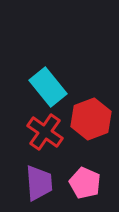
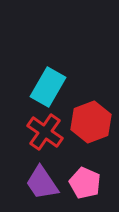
cyan rectangle: rotated 69 degrees clockwise
red hexagon: moved 3 px down
purple trapezoid: moved 3 px right; rotated 150 degrees clockwise
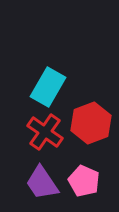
red hexagon: moved 1 px down
pink pentagon: moved 1 px left, 2 px up
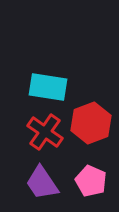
cyan rectangle: rotated 69 degrees clockwise
pink pentagon: moved 7 px right
